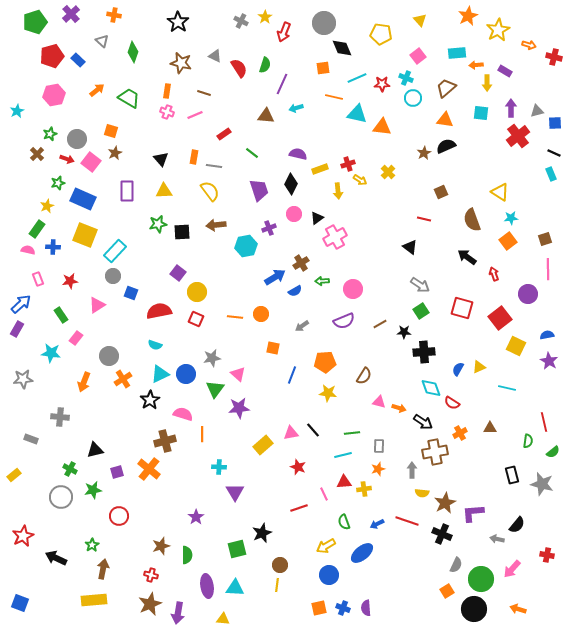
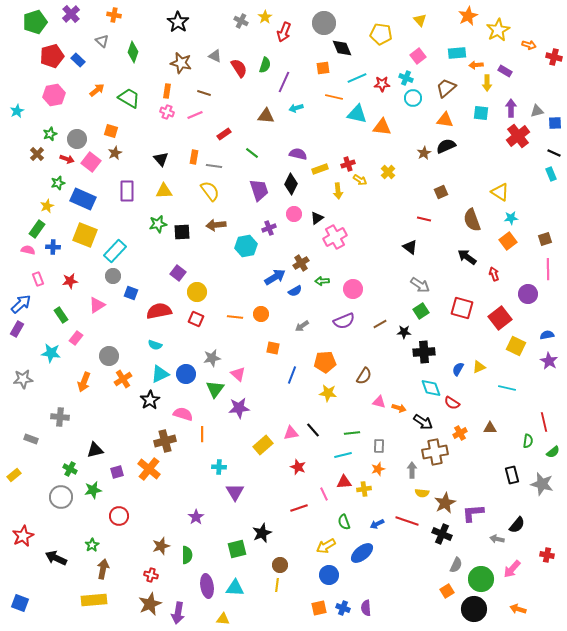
purple line at (282, 84): moved 2 px right, 2 px up
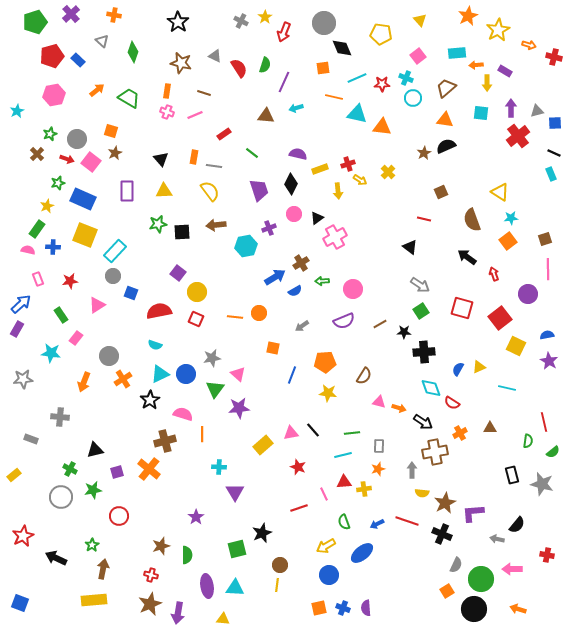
orange circle at (261, 314): moved 2 px left, 1 px up
pink arrow at (512, 569): rotated 48 degrees clockwise
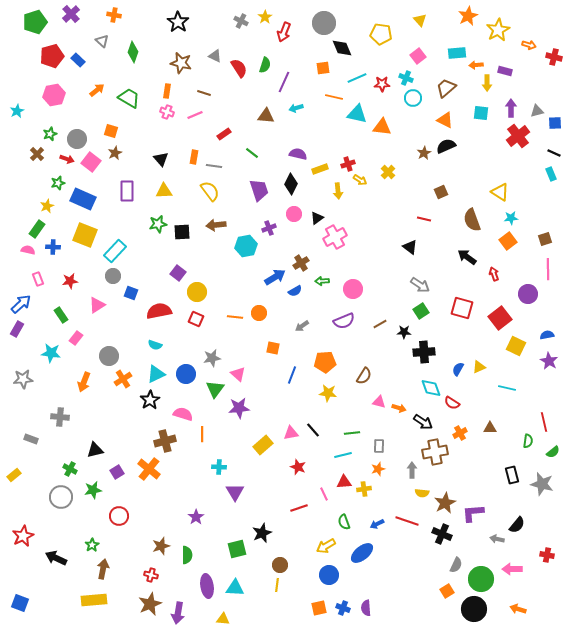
purple rectangle at (505, 71): rotated 16 degrees counterclockwise
orange triangle at (445, 120): rotated 18 degrees clockwise
cyan triangle at (160, 374): moved 4 px left
purple square at (117, 472): rotated 16 degrees counterclockwise
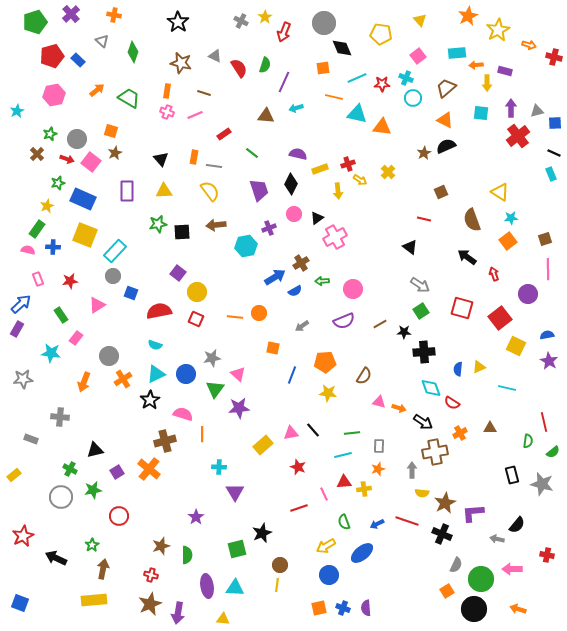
blue semicircle at (458, 369): rotated 24 degrees counterclockwise
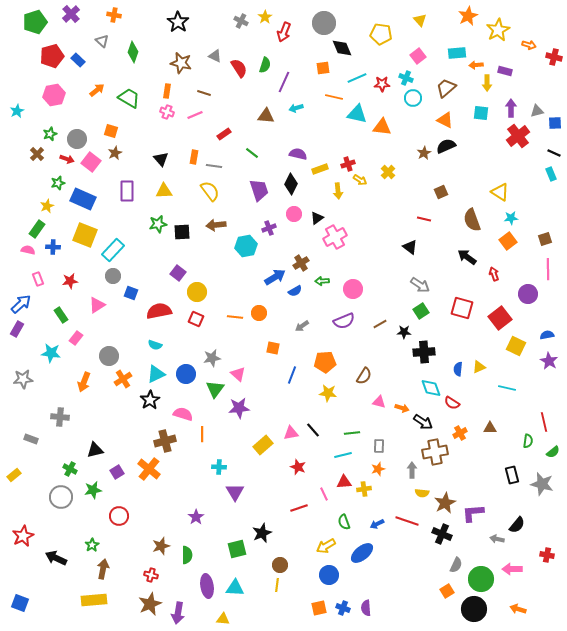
cyan rectangle at (115, 251): moved 2 px left, 1 px up
orange arrow at (399, 408): moved 3 px right
